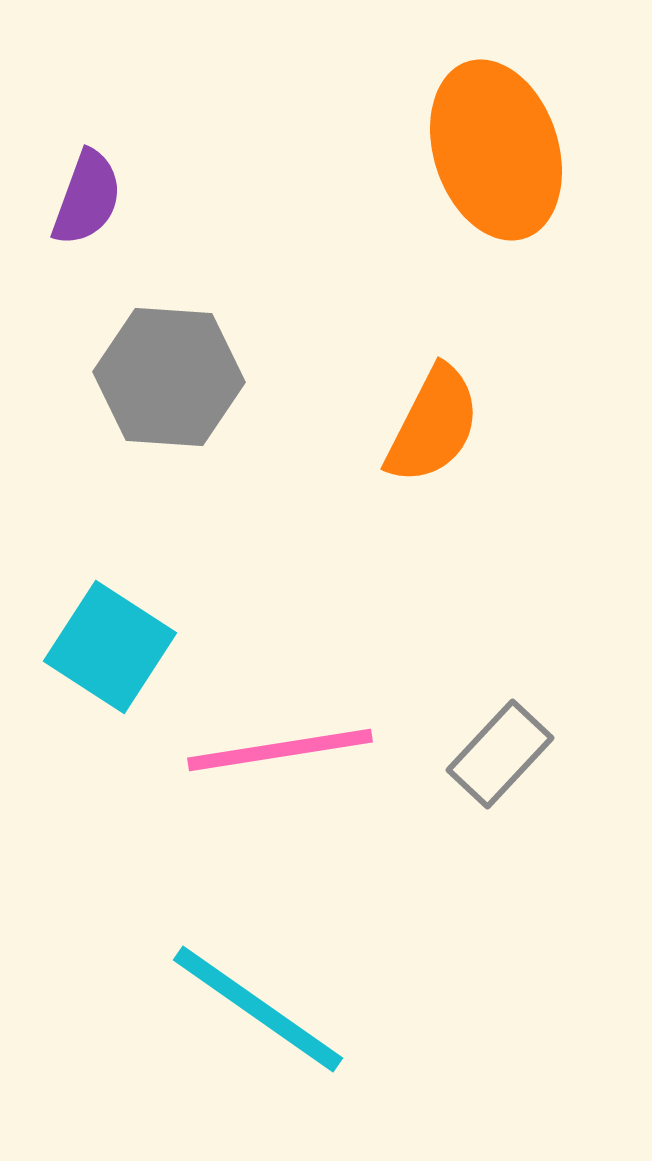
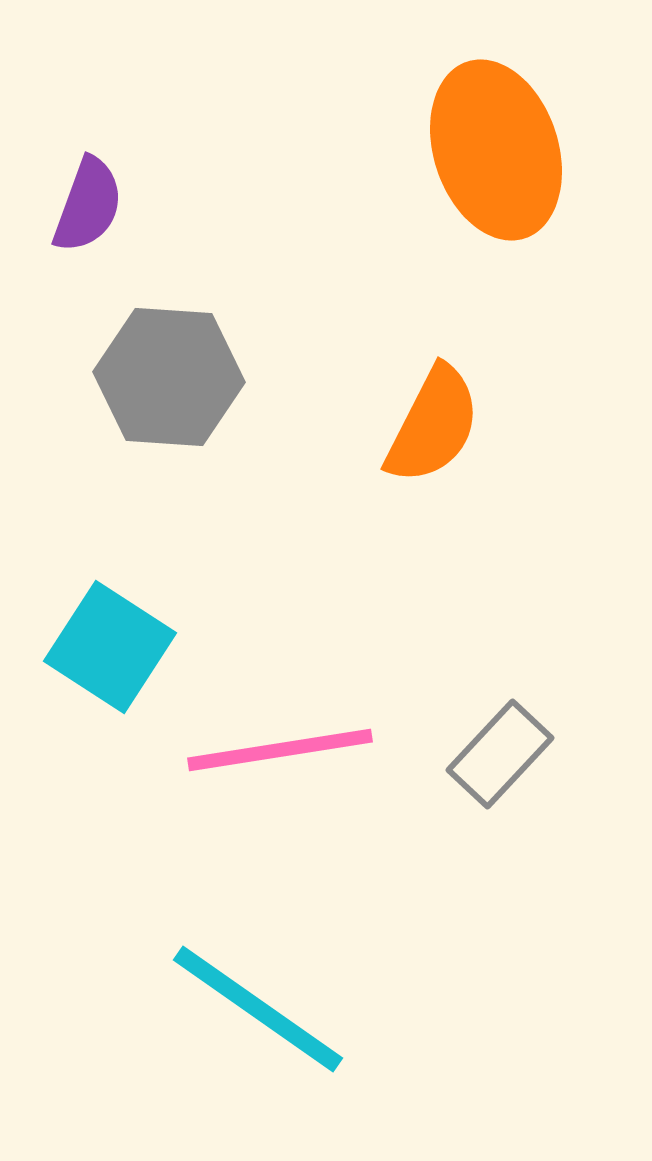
purple semicircle: moved 1 px right, 7 px down
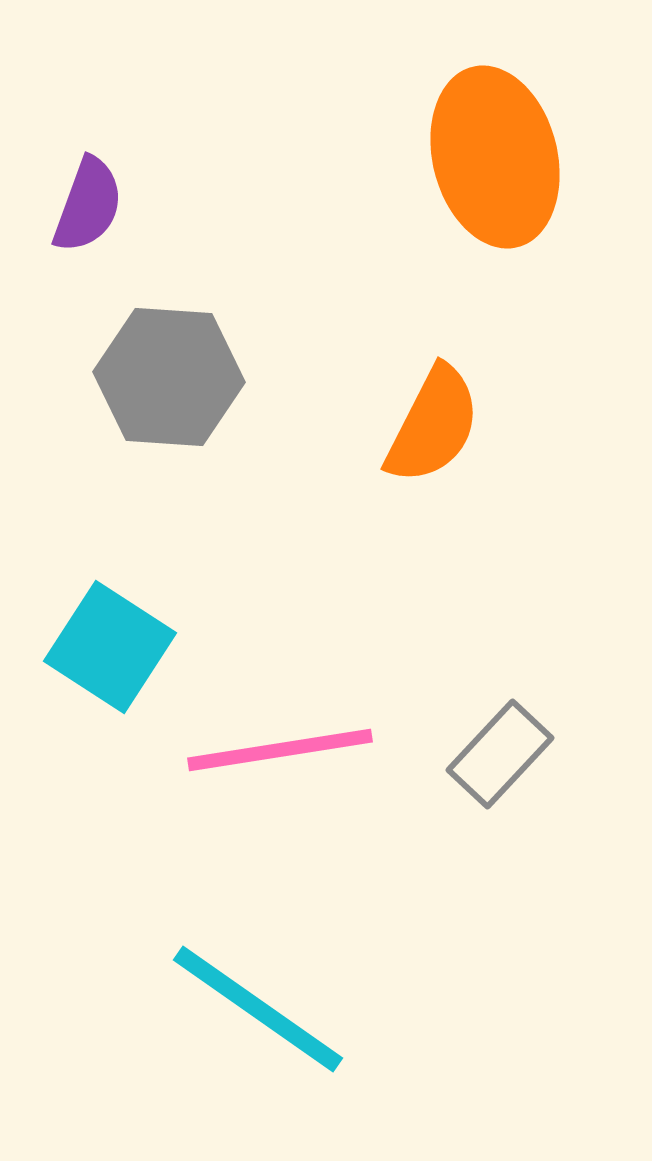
orange ellipse: moved 1 px left, 7 px down; rotated 4 degrees clockwise
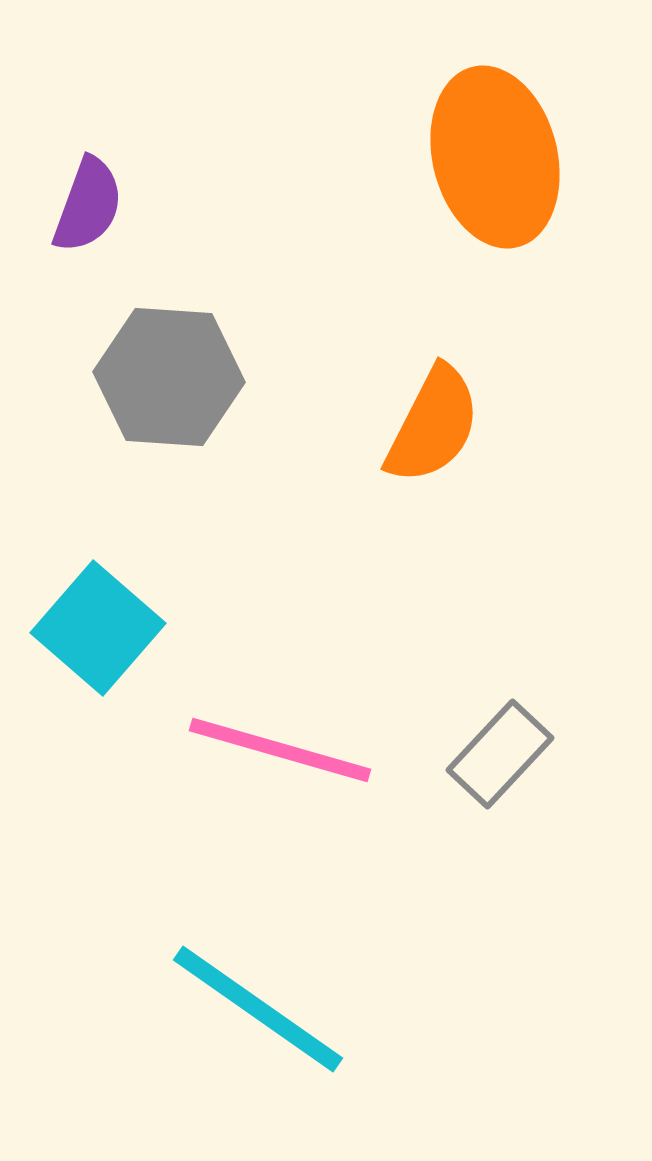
cyan square: moved 12 px left, 19 px up; rotated 8 degrees clockwise
pink line: rotated 25 degrees clockwise
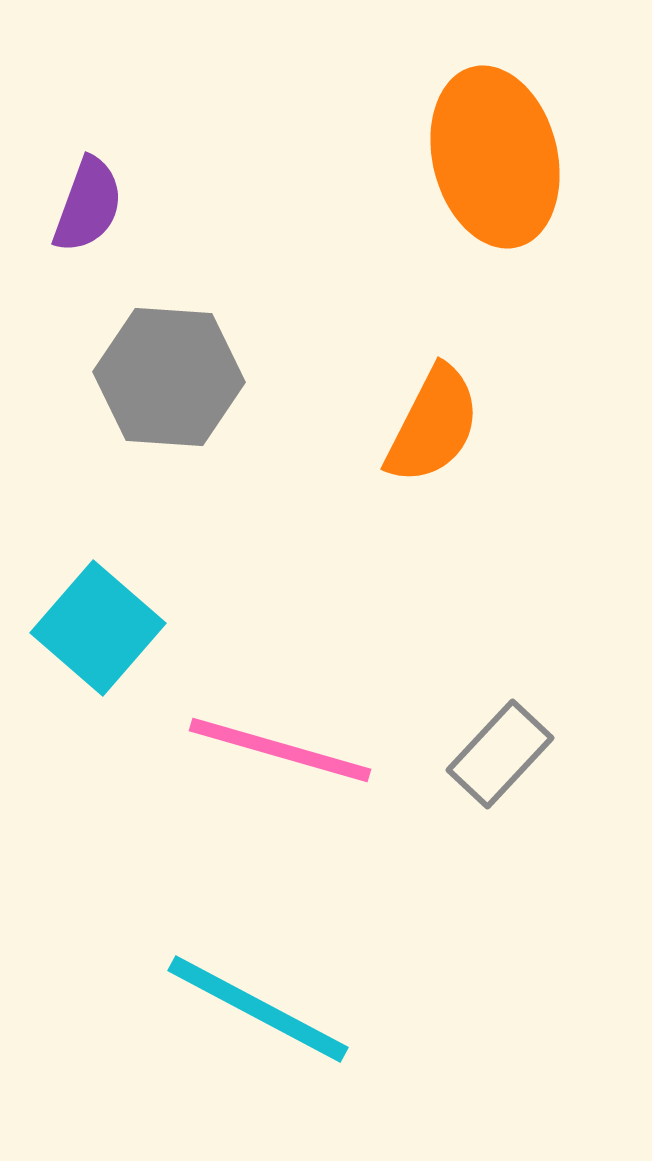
cyan line: rotated 7 degrees counterclockwise
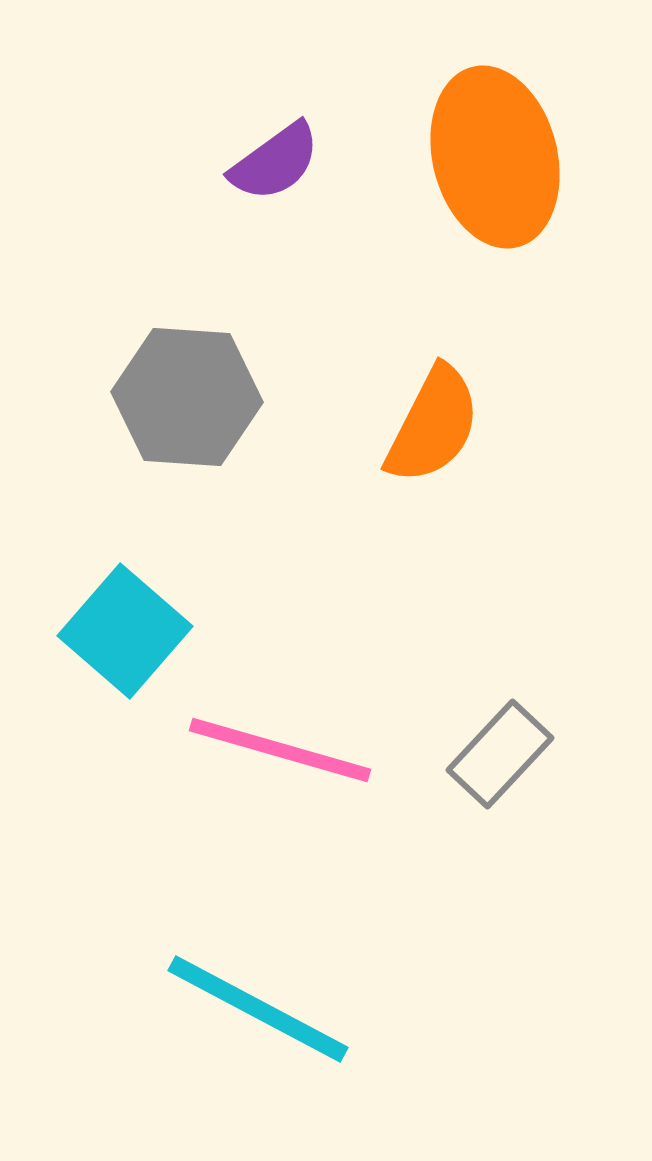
purple semicircle: moved 187 px right, 43 px up; rotated 34 degrees clockwise
gray hexagon: moved 18 px right, 20 px down
cyan square: moved 27 px right, 3 px down
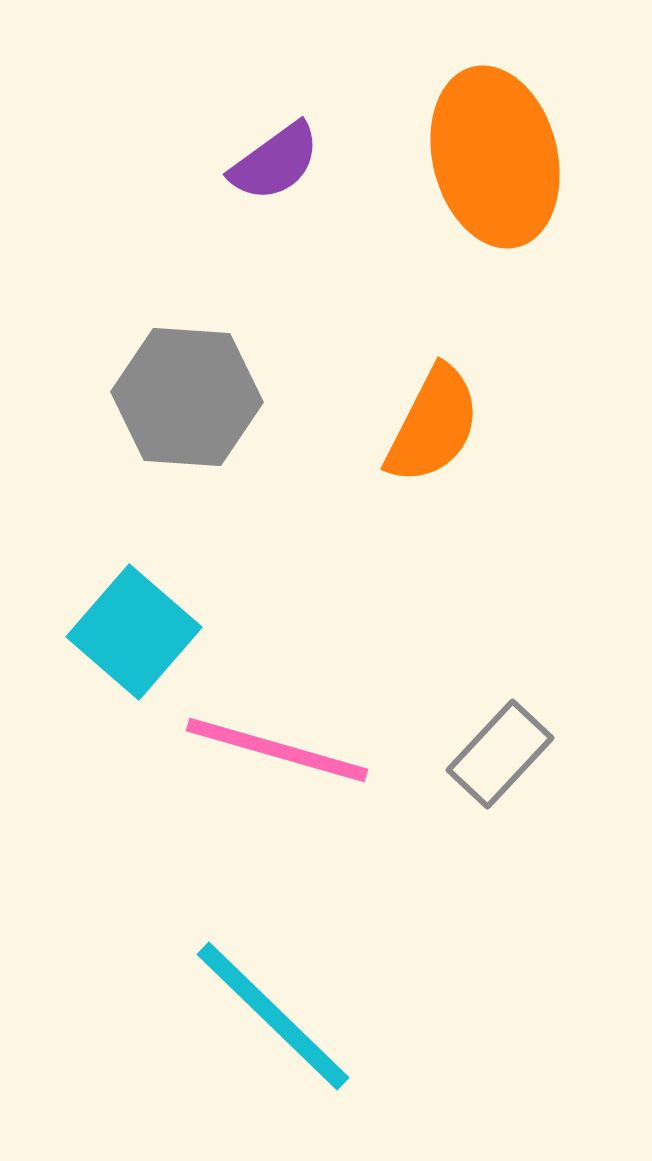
cyan square: moved 9 px right, 1 px down
pink line: moved 3 px left
cyan line: moved 15 px right, 7 px down; rotated 16 degrees clockwise
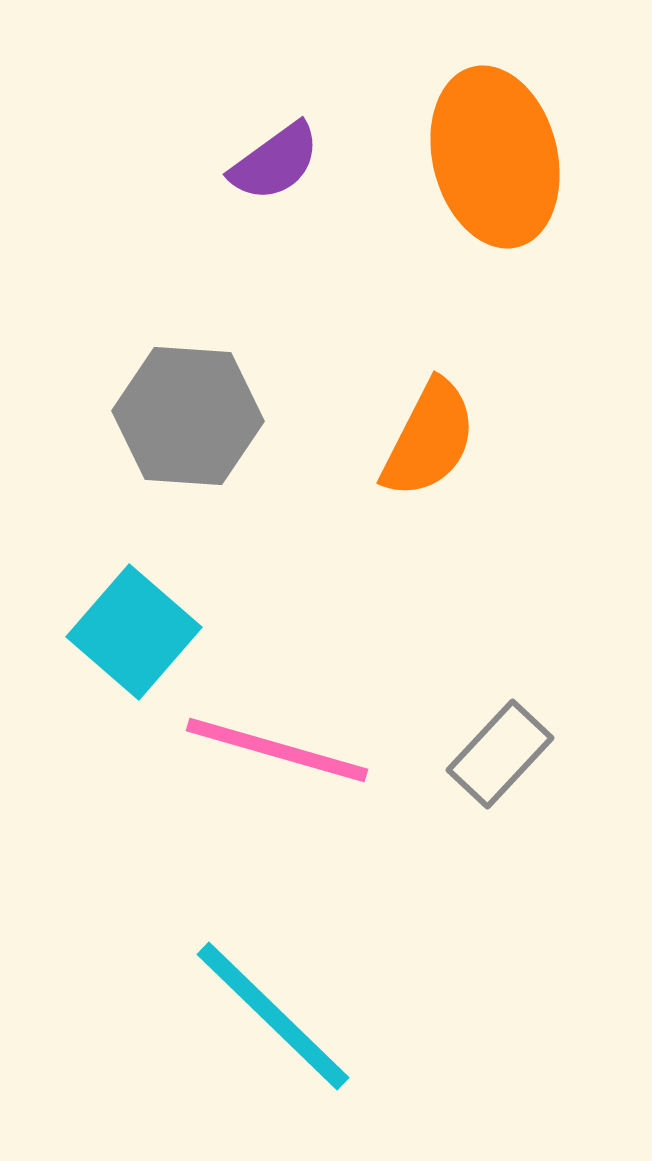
gray hexagon: moved 1 px right, 19 px down
orange semicircle: moved 4 px left, 14 px down
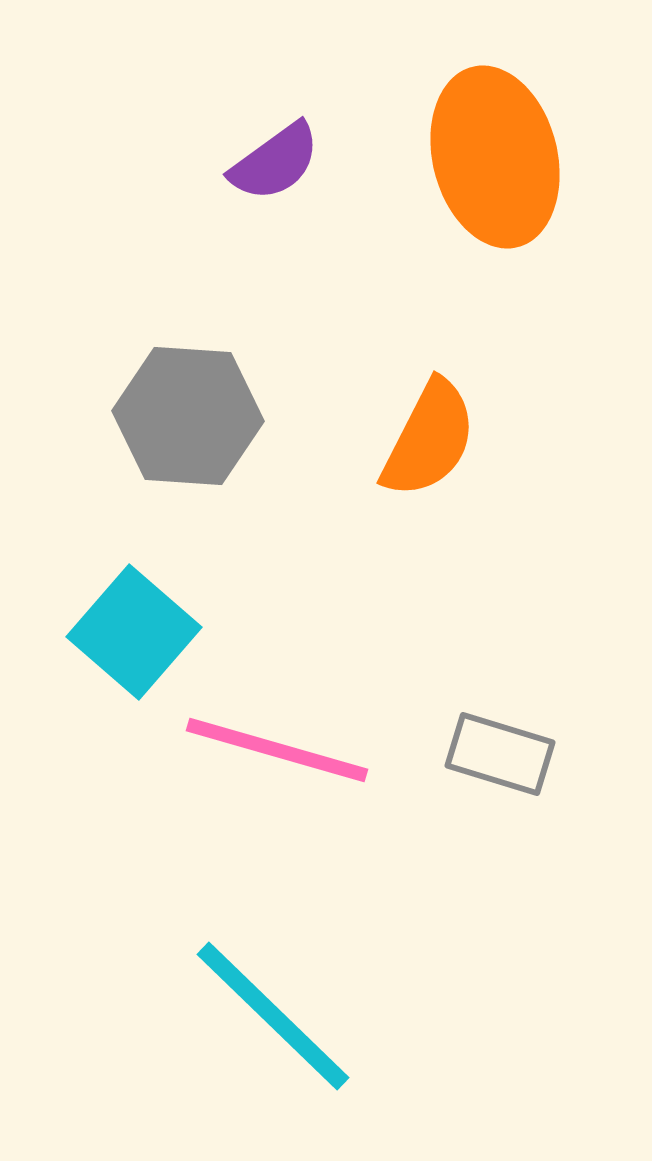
gray rectangle: rotated 64 degrees clockwise
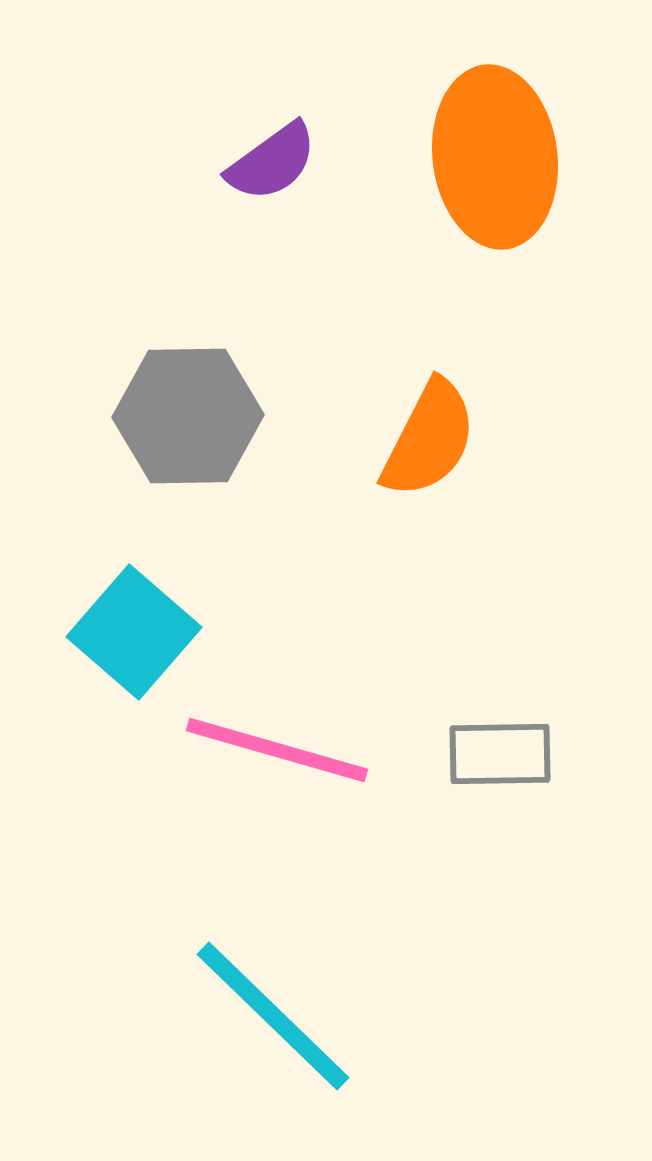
orange ellipse: rotated 7 degrees clockwise
purple semicircle: moved 3 px left
gray hexagon: rotated 5 degrees counterclockwise
gray rectangle: rotated 18 degrees counterclockwise
